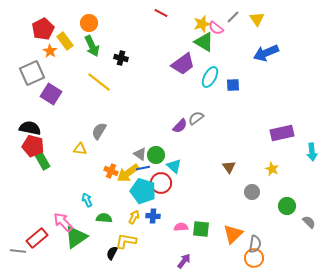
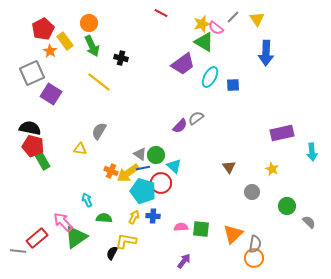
blue arrow at (266, 53): rotated 65 degrees counterclockwise
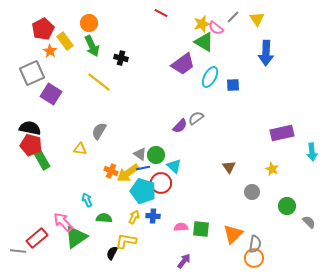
red pentagon at (33, 146): moved 2 px left, 1 px up
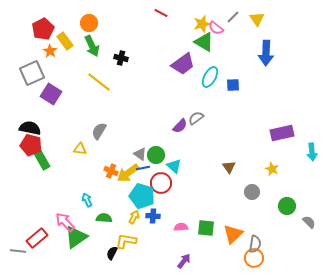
cyan pentagon at (143, 191): moved 1 px left, 5 px down
pink arrow at (63, 222): moved 2 px right
green square at (201, 229): moved 5 px right, 1 px up
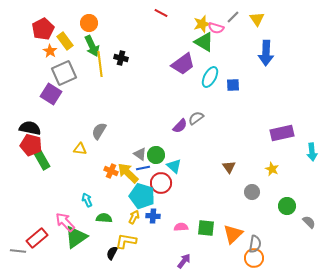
pink semicircle at (216, 28): rotated 21 degrees counterclockwise
gray square at (32, 73): moved 32 px right
yellow line at (99, 82): moved 1 px right, 18 px up; rotated 45 degrees clockwise
yellow arrow at (128, 173): rotated 80 degrees clockwise
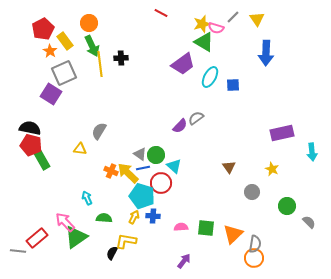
black cross at (121, 58): rotated 16 degrees counterclockwise
cyan arrow at (87, 200): moved 2 px up
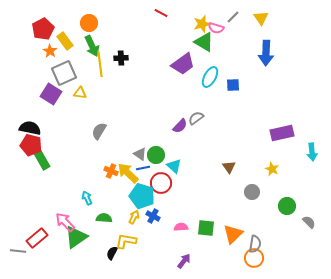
yellow triangle at (257, 19): moved 4 px right, 1 px up
yellow triangle at (80, 149): moved 56 px up
blue cross at (153, 216): rotated 24 degrees clockwise
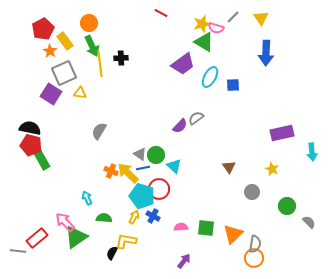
red circle at (161, 183): moved 2 px left, 6 px down
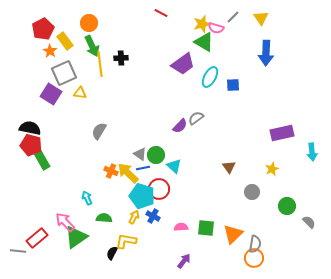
yellow star at (272, 169): rotated 24 degrees clockwise
